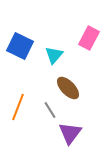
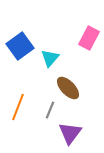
blue square: rotated 28 degrees clockwise
cyan triangle: moved 4 px left, 3 px down
gray line: rotated 54 degrees clockwise
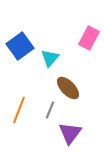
orange line: moved 1 px right, 3 px down
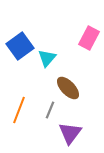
cyan triangle: moved 3 px left
